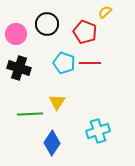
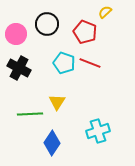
red line: rotated 20 degrees clockwise
black cross: rotated 10 degrees clockwise
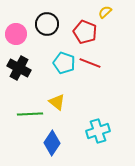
yellow triangle: rotated 24 degrees counterclockwise
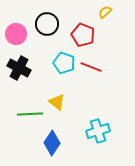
red pentagon: moved 2 px left, 3 px down
red line: moved 1 px right, 4 px down
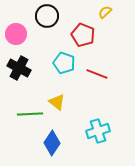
black circle: moved 8 px up
red line: moved 6 px right, 7 px down
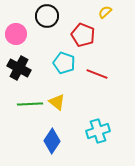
green line: moved 10 px up
blue diamond: moved 2 px up
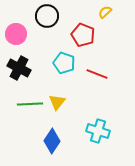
yellow triangle: rotated 30 degrees clockwise
cyan cross: rotated 35 degrees clockwise
